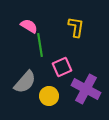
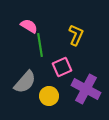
yellow L-shape: moved 8 px down; rotated 15 degrees clockwise
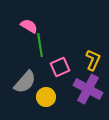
yellow L-shape: moved 17 px right, 25 px down
pink square: moved 2 px left
purple cross: moved 2 px right
yellow circle: moved 3 px left, 1 px down
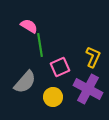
yellow L-shape: moved 3 px up
yellow circle: moved 7 px right
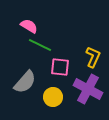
green line: rotated 55 degrees counterclockwise
pink square: rotated 30 degrees clockwise
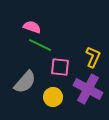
pink semicircle: moved 3 px right, 1 px down; rotated 12 degrees counterclockwise
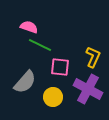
pink semicircle: moved 3 px left
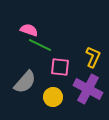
pink semicircle: moved 3 px down
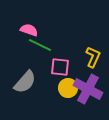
yellow circle: moved 15 px right, 9 px up
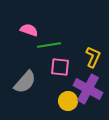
green line: moved 9 px right; rotated 35 degrees counterclockwise
yellow circle: moved 13 px down
